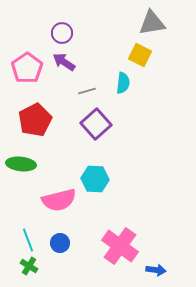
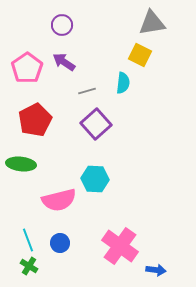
purple circle: moved 8 px up
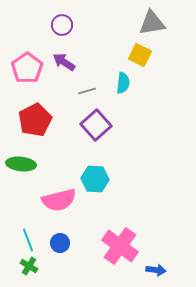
purple square: moved 1 px down
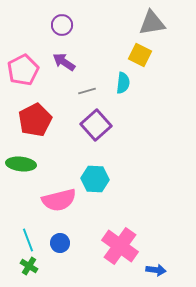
pink pentagon: moved 4 px left, 2 px down; rotated 8 degrees clockwise
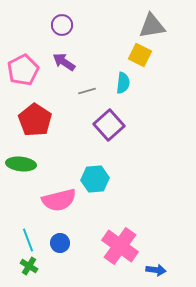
gray triangle: moved 3 px down
red pentagon: rotated 12 degrees counterclockwise
purple square: moved 13 px right
cyan hexagon: rotated 8 degrees counterclockwise
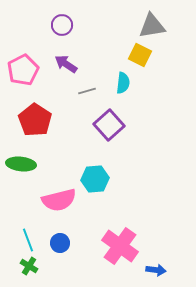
purple arrow: moved 2 px right, 2 px down
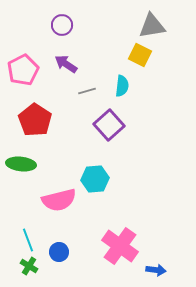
cyan semicircle: moved 1 px left, 3 px down
blue circle: moved 1 px left, 9 px down
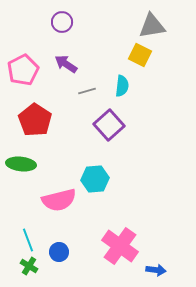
purple circle: moved 3 px up
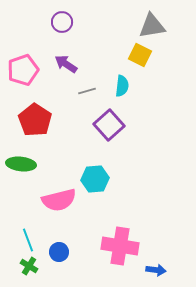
pink pentagon: rotated 8 degrees clockwise
pink cross: rotated 27 degrees counterclockwise
